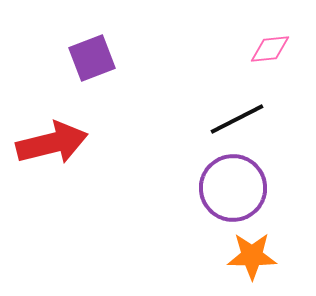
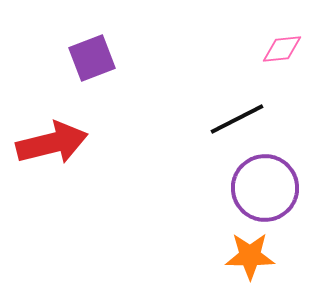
pink diamond: moved 12 px right
purple circle: moved 32 px right
orange star: moved 2 px left
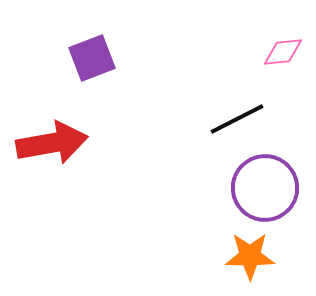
pink diamond: moved 1 px right, 3 px down
red arrow: rotated 4 degrees clockwise
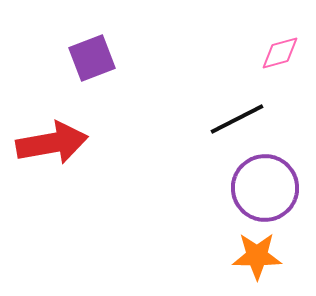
pink diamond: moved 3 px left, 1 px down; rotated 9 degrees counterclockwise
orange star: moved 7 px right
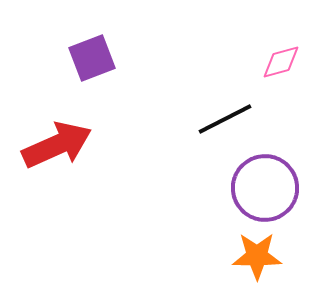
pink diamond: moved 1 px right, 9 px down
black line: moved 12 px left
red arrow: moved 5 px right, 2 px down; rotated 14 degrees counterclockwise
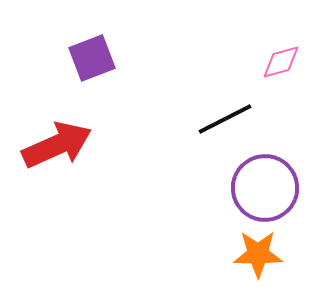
orange star: moved 1 px right, 2 px up
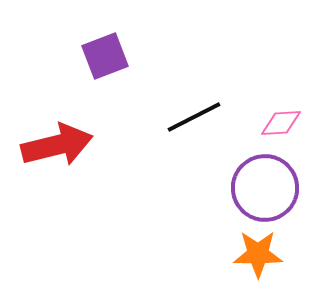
purple square: moved 13 px right, 2 px up
pink diamond: moved 61 px down; rotated 12 degrees clockwise
black line: moved 31 px left, 2 px up
red arrow: rotated 10 degrees clockwise
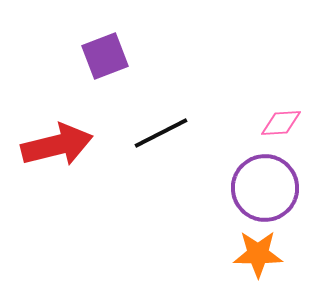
black line: moved 33 px left, 16 px down
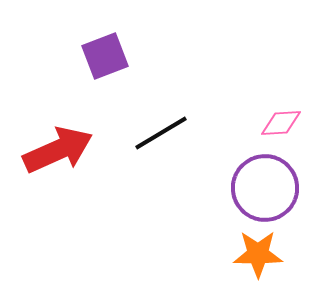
black line: rotated 4 degrees counterclockwise
red arrow: moved 1 px right, 5 px down; rotated 10 degrees counterclockwise
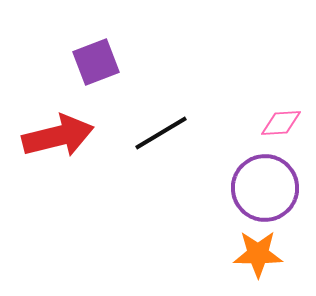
purple square: moved 9 px left, 6 px down
red arrow: moved 14 px up; rotated 10 degrees clockwise
